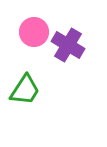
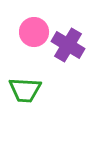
green trapezoid: rotated 60 degrees clockwise
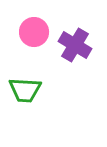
purple cross: moved 7 px right
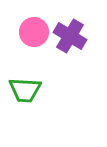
purple cross: moved 5 px left, 9 px up
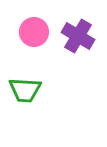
purple cross: moved 8 px right
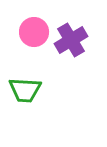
purple cross: moved 7 px left, 4 px down; rotated 28 degrees clockwise
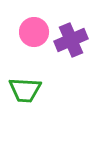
purple cross: rotated 8 degrees clockwise
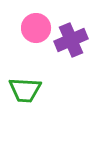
pink circle: moved 2 px right, 4 px up
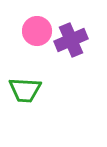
pink circle: moved 1 px right, 3 px down
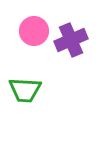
pink circle: moved 3 px left
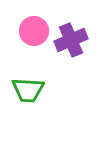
green trapezoid: moved 3 px right
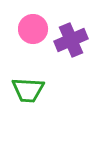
pink circle: moved 1 px left, 2 px up
